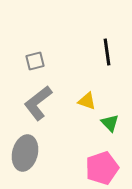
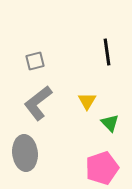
yellow triangle: rotated 42 degrees clockwise
gray ellipse: rotated 20 degrees counterclockwise
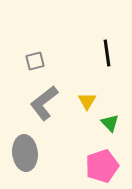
black line: moved 1 px down
gray L-shape: moved 6 px right
pink pentagon: moved 2 px up
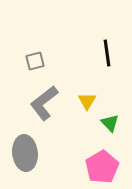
pink pentagon: moved 1 px down; rotated 12 degrees counterclockwise
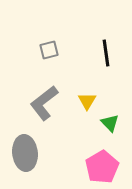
black line: moved 1 px left
gray square: moved 14 px right, 11 px up
